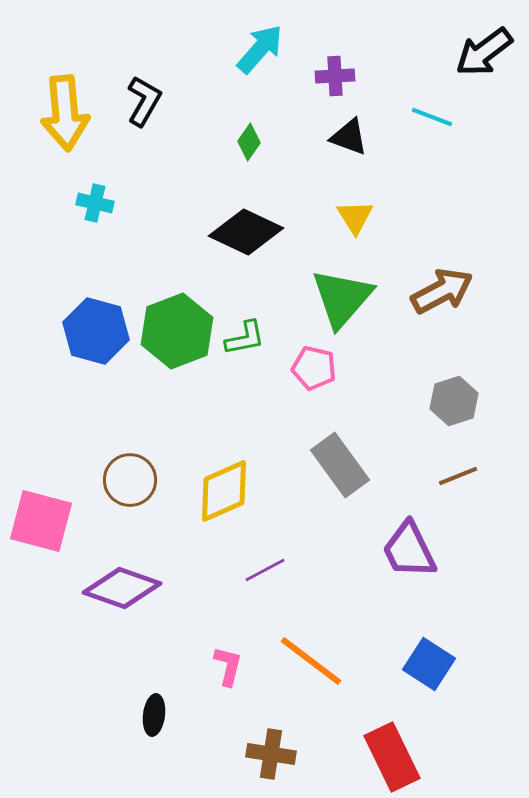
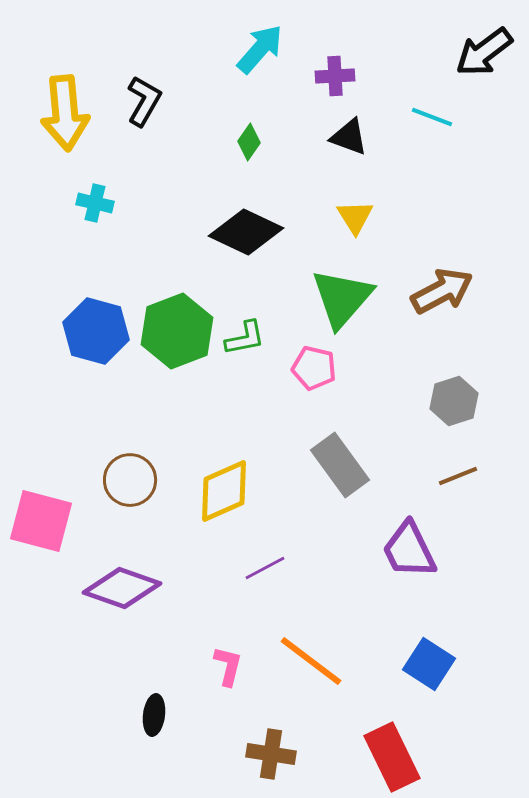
purple line: moved 2 px up
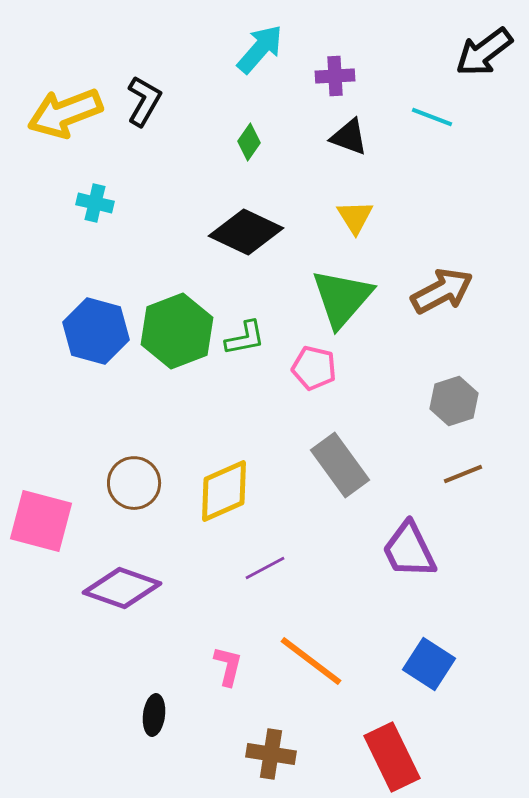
yellow arrow: rotated 74 degrees clockwise
brown line: moved 5 px right, 2 px up
brown circle: moved 4 px right, 3 px down
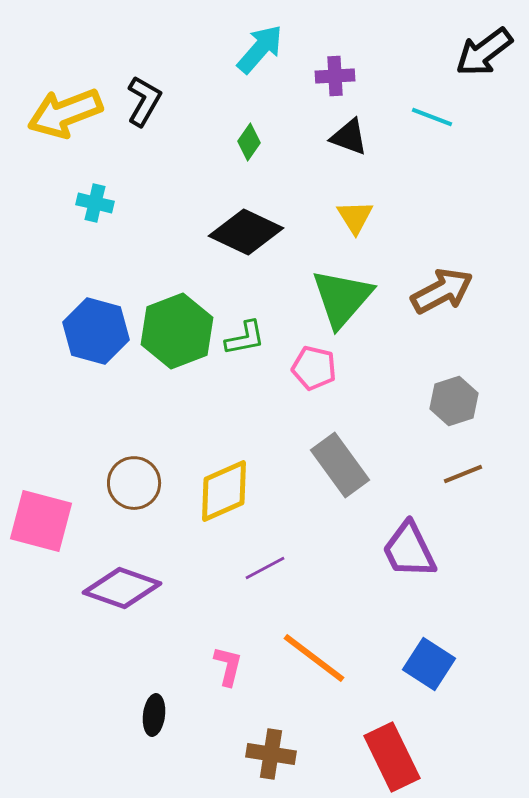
orange line: moved 3 px right, 3 px up
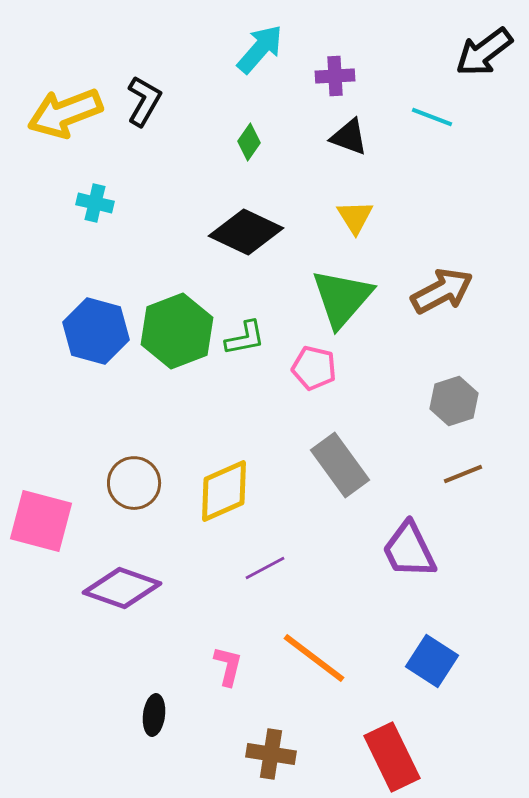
blue square: moved 3 px right, 3 px up
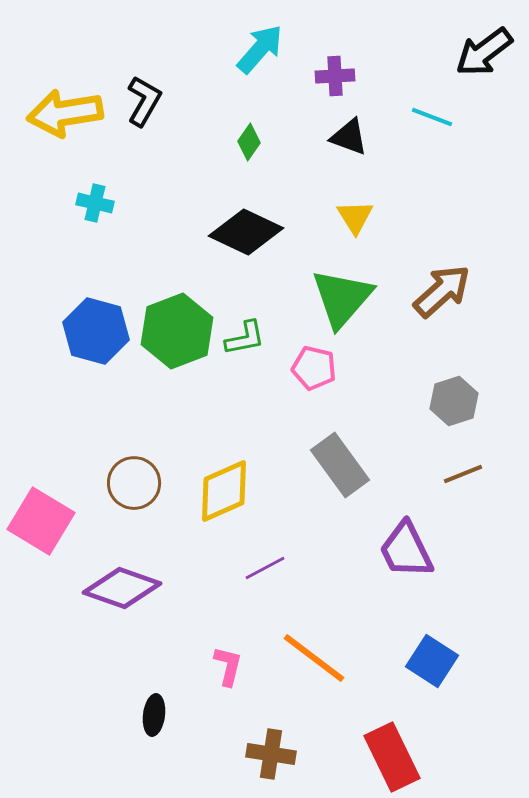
yellow arrow: rotated 12 degrees clockwise
brown arrow: rotated 14 degrees counterclockwise
pink square: rotated 16 degrees clockwise
purple trapezoid: moved 3 px left
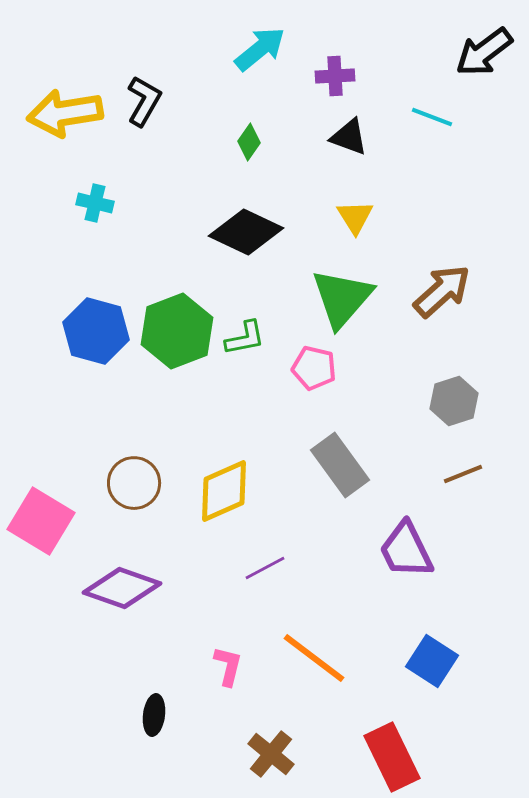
cyan arrow: rotated 10 degrees clockwise
brown cross: rotated 30 degrees clockwise
